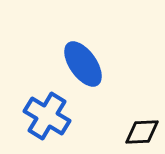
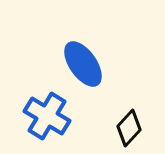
black diamond: moved 13 px left, 4 px up; rotated 45 degrees counterclockwise
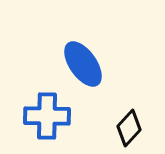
blue cross: rotated 30 degrees counterclockwise
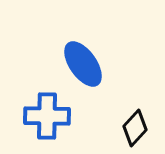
black diamond: moved 6 px right
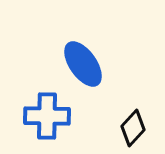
black diamond: moved 2 px left
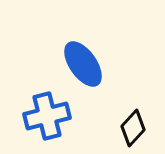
blue cross: rotated 15 degrees counterclockwise
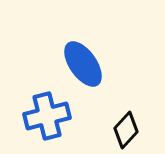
black diamond: moved 7 px left, 2 px down
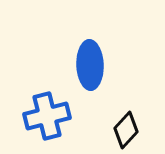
blue ellipse: moved 7 px right, 1 px down; rotated 33 degrees clockwise
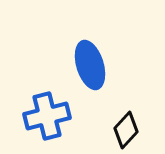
blue ellipse: rotated 15 degrees counterclockwise
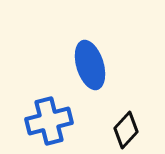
blue cross: moved 2 px right, 5 px down
